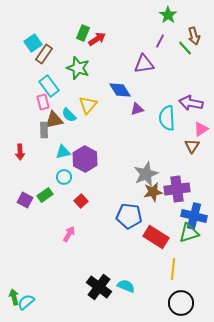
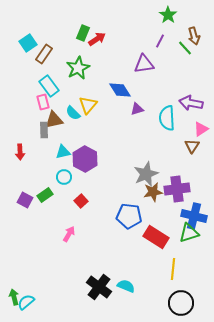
cyan square at (33, 43): moved 5 px left
green star at (78, 68): rotated 25 degrees clockwise
cyan semicircle at (69, 115): moved 4 px right, 2 px up
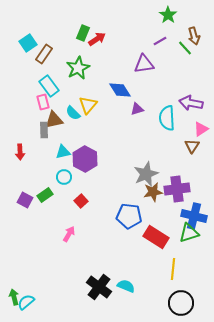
purple line at (160, 41): rotated 32 degrees clockwise
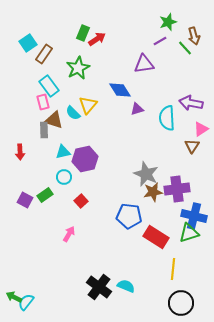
green star at (168, 15): moved 7 px down; rotated 18 degrees clockwise
brown triangle at (54, 120): rotated 30 degrees clockwise
purple hexagon at (85, 159): rotated 20 degrees clockwise
gray star at (146, 174): rotated 25 degrees counterclockwise
green arrow at (14, 297): rotated 49 degrees counterclockwise
cyan semicircle at (26, 302): rotated 12 degrees counterclockwise
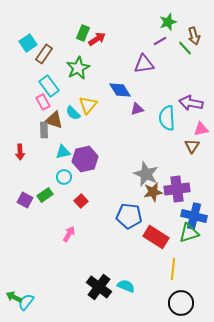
pink rectangle at (43, 102): rotated 14 degrees counterclockwise
pink triangle at (201, 129): rotated 21 degrees clockwise
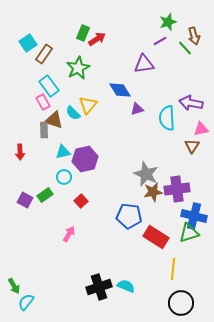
black cross at (99, 287): rotated 35 degrees clockwise
green arrow at (14, 297): moved 11 px up; rotated 147 degrees counterclockwise
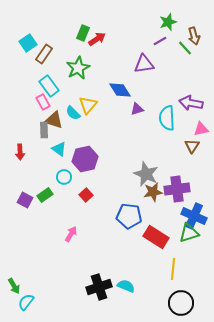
cyan triangle at (63, 152): moved 4 px left, 3 px up; rotated 49 degrees clockwise
red square at (81, 201): moved 5 px right, 6 px up
blue cross at (194, 216): rotated 10 degrees clockwise
pink arrow at (69, 234): moved 2 px right
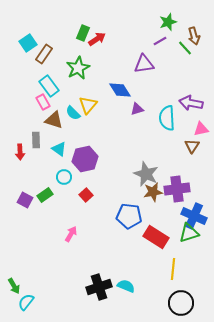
gray rectangle at (44, 130): moved 8 px left, 10 px down
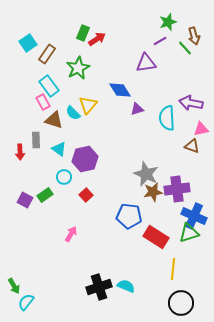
brown rectangle at (44, 54): moved 3 px right
purple triangle at (144, 64): moved 2 px right, 1 px up
brown triangle at (192, 146): rotated 42 degrees counterclockwise
